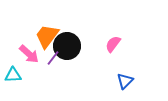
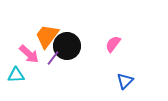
cyan triangle: moved 3 px right
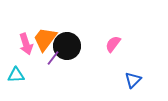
orange trapezoid: moved 2 px left, 3 px down
pink arrow: moved 3 px left, 10 px up; rotated 30 degrees clockwise
blue triangle: moved 8 px right, 1 px up
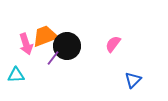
orange trapezoid: moved 3 px up; rotated 32 degrees clockwise
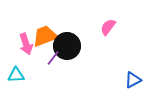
pink semicircle: moved 5 px left, 17 px up
blue triangle: rotated 18 degrees clockwise
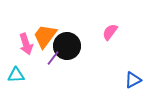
pink semicircle: moved 2 px right, 5 px down
orange trapezoid: rotated 32 degrees counterclockwise
